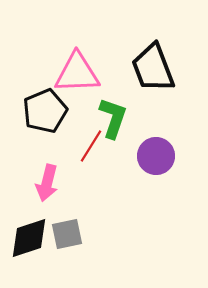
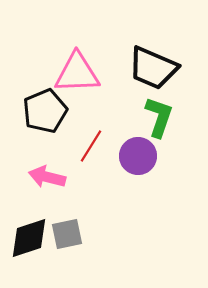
black trapezoid: rotated 46 degrees counterclockwise
green L-shape: moved 46 px right, 1 px up
purple circle: moved 18 px left
pink arrow: moved 6 px up; rotated 90 degrees clockwise
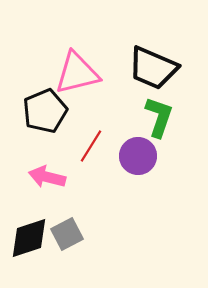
pink triangle: rotated 12 degrees counterclockwise
gray square: rotated 16 degrees counterclockwise
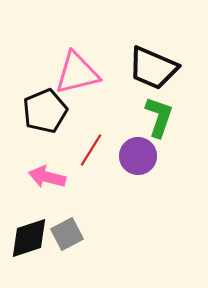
red line: moved 4 px down
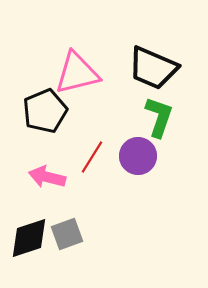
red line: moved 1 px right, 7 px down
gray square: rotated 8 degrees clockwise
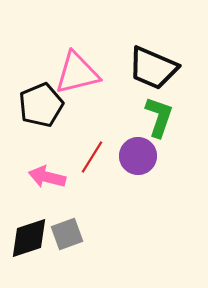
black pentagon: moved 4 px left, 6 px up
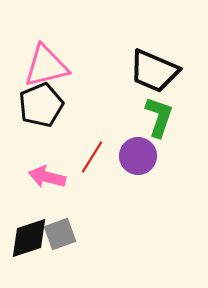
black trapezoid: moved 1 px right, 3 px down
pink triangle: moved 31 px left, 7 px up
gray square: moved 7 px left
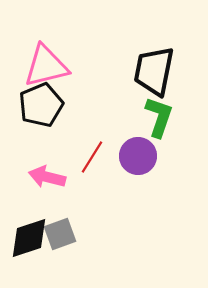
black trapezoid: rotated 78 degrees clockwise
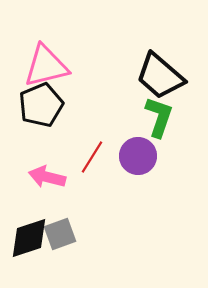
black trapezoid: moved 6 px right, 5 px down; rotated 60 degrees counterclockwise
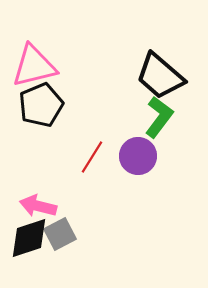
pink triangle: moved 12 px left
green L-shape: rotated 18 degrees clockwise
pink arrow: moved 9 px left, 29 px down
gray square: rotated 8 degrees counterclockwise
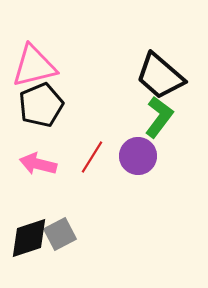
pink arrow: moved 42 px up
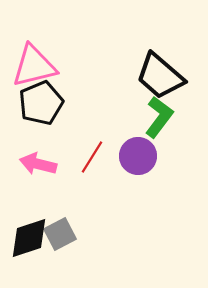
black pentagon: moved 2 px up
